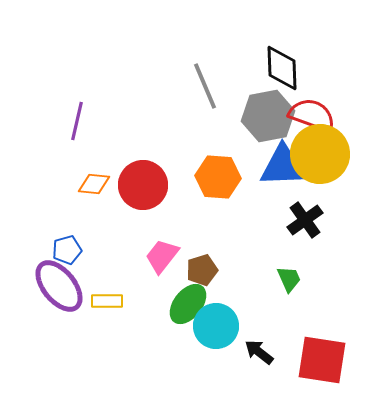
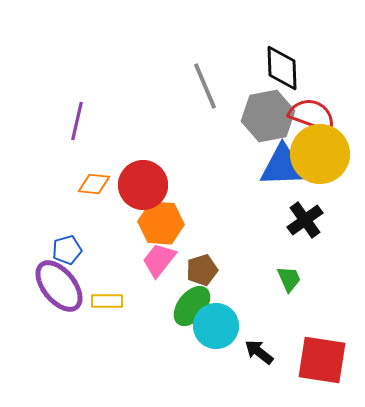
orange hexagon: moved 57 px left, 46 px down
pink trapezoid: moved 3 px left, 4 px down
green ellipse: moved 4 px right, 2 px down
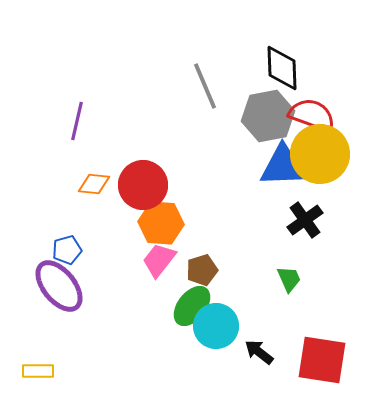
yellow rectangle: moved 69 px left, 70 px down
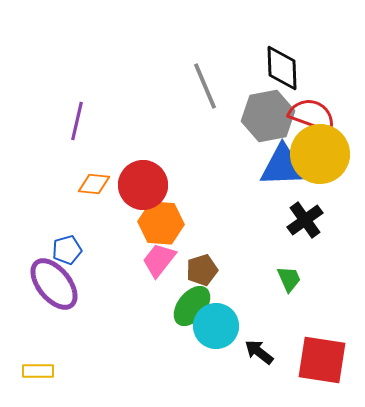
purple ellipse: moved 5 px left, 2 px up
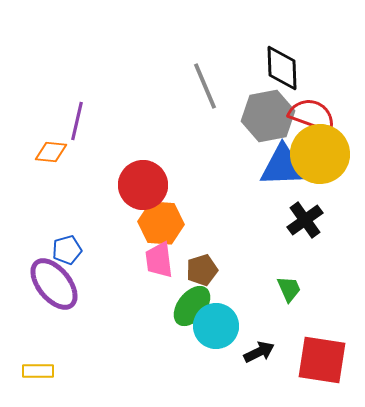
orange diamond: moved 43 px left, 32 px up
pink trapezoid: rotated 45 degrees counterclockwise
green trapezoid: moved 10 px down
black arrow: rotated 116 degrees clockwise
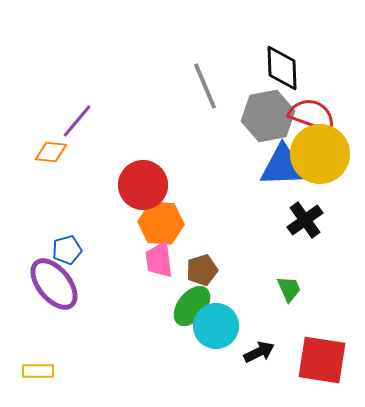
purple line: rotated 27 degrees clockwise
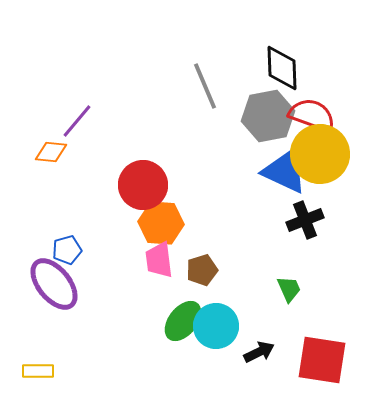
blue triangle: moved 2 px right, 5 px down; rotated 27 degrees clockwise
black cross: rotated 15 degrees clockwise
green ellipse: moved 9 px left, 15 px down
